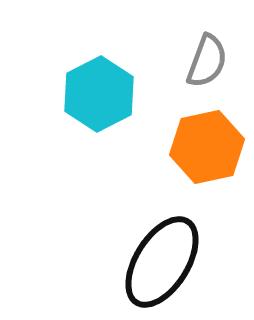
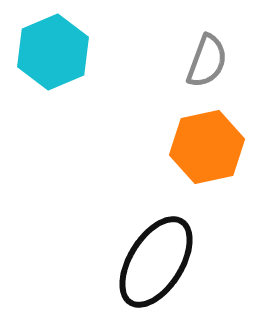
cyan hexagon: moved 46 px left, 42 px up; rotated 4 degrees clockwise
black ellipse: moved 6 px left
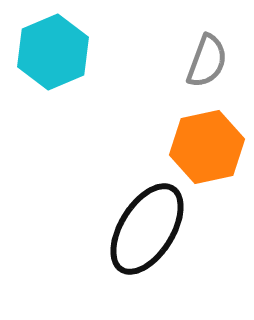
black ellipse: moved 9 px left, 33 px up
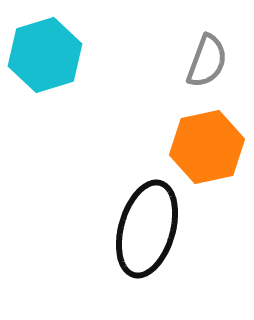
cyan hexagon: moved 8 px left, 3 px down; rotated 6 degrees clockwise
black ellipse: rotated 16 degrees counterclockwise
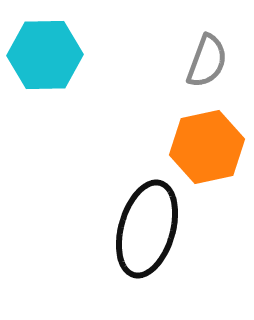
cyan hexagon: rotated 16 degrees clockwise
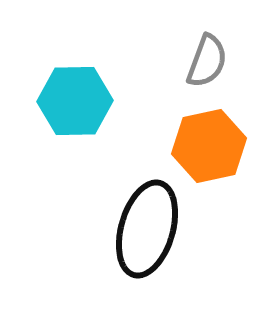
cyan hexagon: moved 30 px right, 46 px down
orange hexagon: moved 2 px right, 1 px up
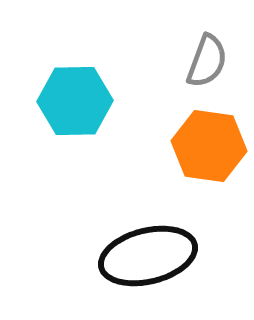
orange hexagon: rotated 20 degrees clockwise
black ellipse: moved 1 px right, 27 px down; rotated 60 degrees clockwise
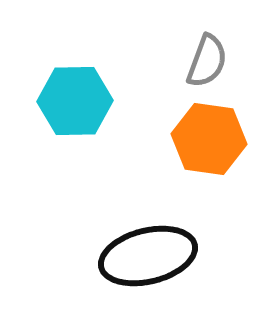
orange hexagon: moved 7 px up
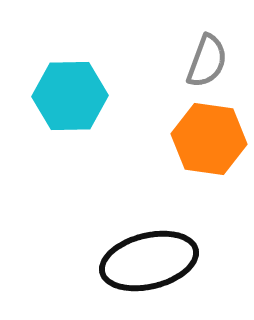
cyan hexagon: moved 5 px left, 5 px up
black ellipse: moved 1 px right, 5 px down
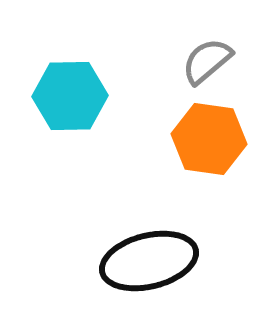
gray semicircle: rotated 150 degrees counterclockwise
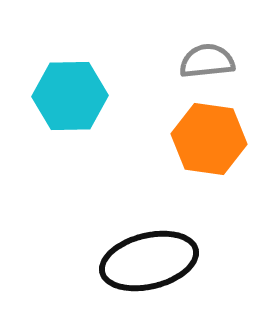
gray semicircle: rotated 34 degrees clockwise
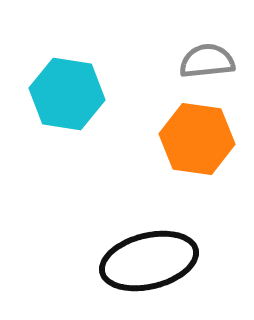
cyan hexagon: moved 3 px left, 2 px up; rotated 10 degrees clockwise
orange hexagon: moved 12 px left
